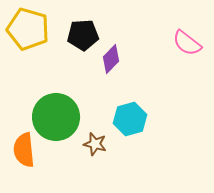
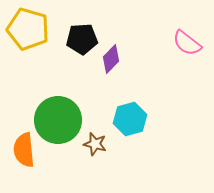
black pentagon: moved 1 px left, 4 px down
green circle: moved 2 px right, 3 px down
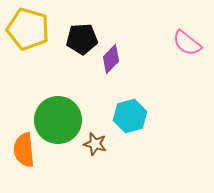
cyan hexagon: moved 3 px up
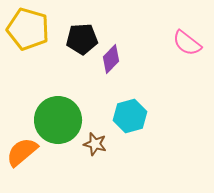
orange semicircle: moved 2 px left, 2 px down; rotated 56 degrees clockwise
